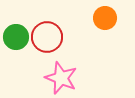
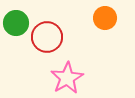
green circle: moved 14 px up
pink star: moved 6 px right; rotated 20 degrees clockwise
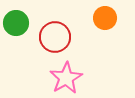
red circle: moved 8 px right
pink star: moved 1 px left
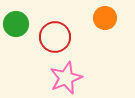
green circle: moved 1 px down
pink star: rotated 8 degrees clockwise
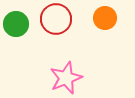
red circle: moved 1 px right, 18 px up
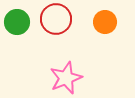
orange circle: moved 4 px down
green circle: moved 1 px right, 2 px up
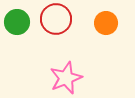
orange circle: moved 1 px right, 1 px down
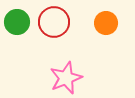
red circle: moved 2 px left, 3 px down
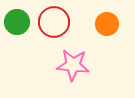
orange circle: moved 1 px right, 1 px down
pink star: moved 7 px right, 13 px up; rotated 28 degrees clockwise
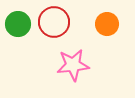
green circle: moved 1 px right, 2 px down
pink star: rotated 12 degrees counterclockwise
